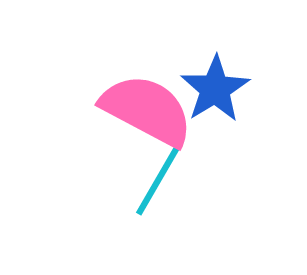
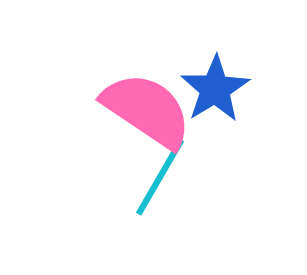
pink semicircle: rotated 6 degrees clockwise
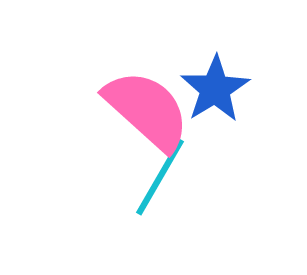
pink semicircle: rotated 8 degrees clockwise
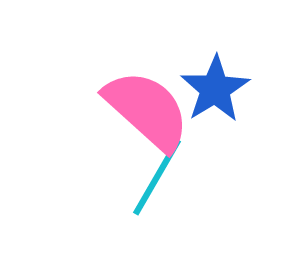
cyan line: moved 3 px left
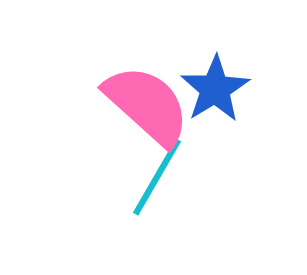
pink semicircle: moved 5 px up
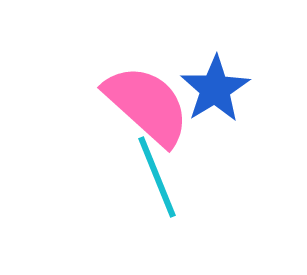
cyan line: rotated 52 degrees counterclockwise
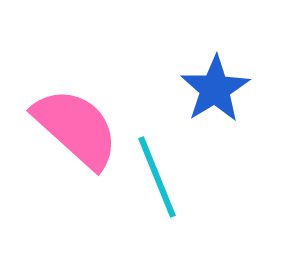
pink semicircle: moved 71 px left, 23 px down
